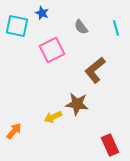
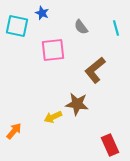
pink square: moved 1 px right; rotated 20 degrees clockwise
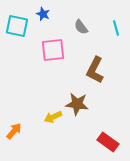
blue star: moved 1 px right, 1 px down
brown L-shape: rotated 24 degrees counterclockwise
red rectangle: moved 2 px left, 3 px up; rotated 30 degrees counterclockwise
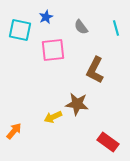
blue star: moved 3 px right, 3 px down; rotated 24 degrees clockwise
cyan square: moved 3 px right, 4 px down
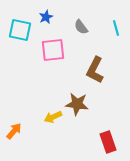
red rectangle: rotated 35 degrees clockwise
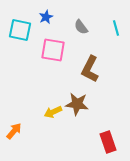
pink square: rotated 15 degrees clockwise
brown L-shape: moved 5 px left, 1 px up
yellow arrow: moved 5 px up
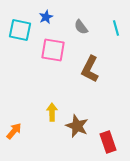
brown star: moved 22 px down; rotated 15 degrees clockwise
yellow arrow: moved 1 px left; rotated 114 degrees clockwise
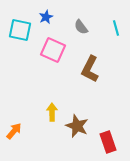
pink square: rotated 15 degrees clockwise
